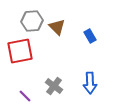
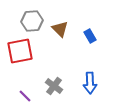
brown triangle: moved 3 px right, 2 px down
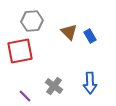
brown triangle: moved 9 px right, 3 px down
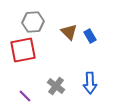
gray hexagon: moved 1 px right, 1 px down
red square: moved 3 px right, 1 px up
gray cross: moved 2 px right
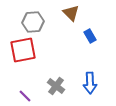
brown triangle: moved 2 px right, 19 px up
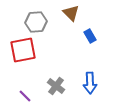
gray hexagon: moved 3 px right
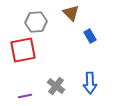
purple line: rotated 56 degrees counterclockwise
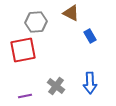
brown triangle: rotated 18 degrees counterclockwise
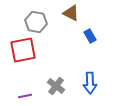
gray hexagon: rotated 15 degrees clockwise
